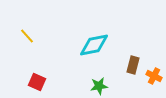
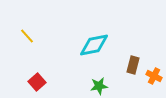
red square: rotated 24 degrees clockwise
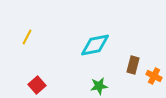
yellow line: moved 1 px down; rotated 70 degrees clockwise
cyan diamond: moved 1 px right
red square: moved 3 px down
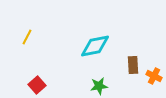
cyan diamond: moved 1 px down
brown rectangle: rotated 18 degrees counterclockwise
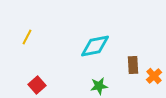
orange cross: rotated 21 degrees clockwise
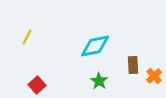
green star: moved 5 px up; rotated 30 degrees counterclockwise
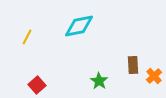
cyan diamond: moved 16 px left, 20 px up
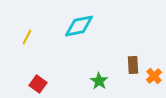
red square: moved 1 px right, 1 px up; rotated 12 degrees counterclockwise
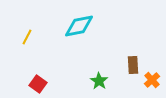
orange cross: moved 2 px left, 4 px down
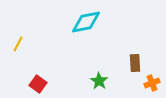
cyan diamond: moved 7 px right, 4 px up
yellow line: moved 9 px left, 7 px down
brown rectangle: moved 2 px right, 2 px up
orange cross: moved 3 px down; rotated 21 degrees clockwise
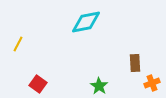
green star: moved 5 px down
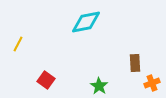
red square: moved 8 px right, 4 px up
